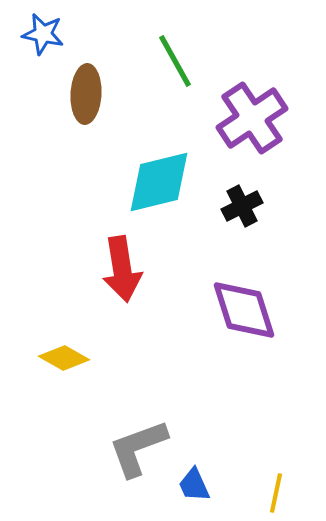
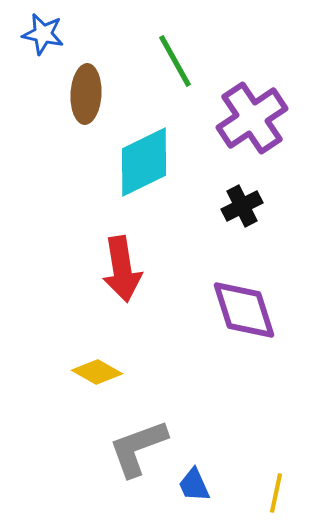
cyan diamond: moved 15 px left, 20 px up; rotated 12 degrees counterclockwise
yellow diamond: moved 33 px right, 14 px down
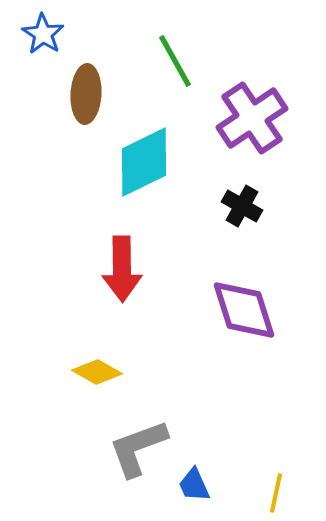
blue star: rotated 21 degrees clockwise
black cross: rotated 33 degrees counterclockwise
red arrow: rotated 8 degrees clockwise
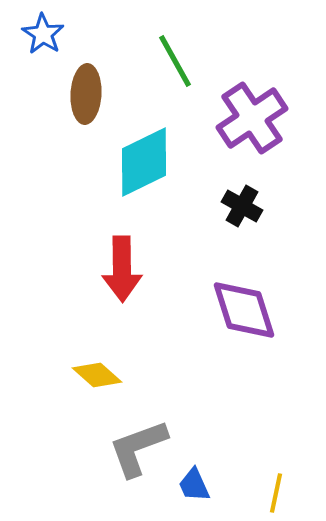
yellow diamond: moved 3 px down; rotated 12 degrees clockwise
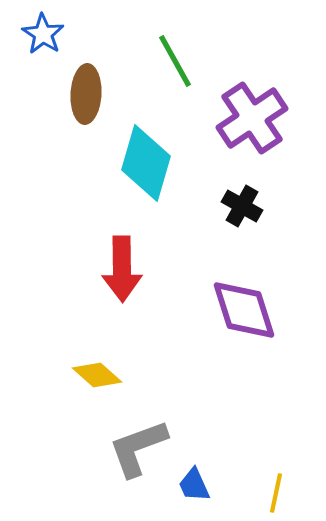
cyan diamond: moved 2 px right, 1 px down; rotated 48 degrees counterclockwise
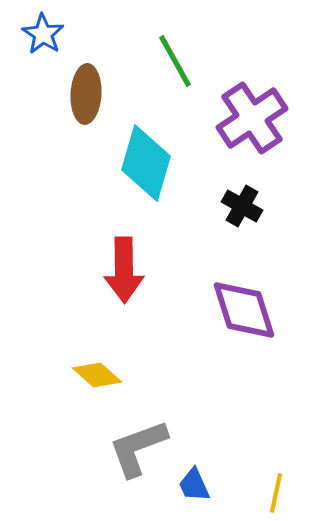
red arrow: moved 2 px right, 1 px down
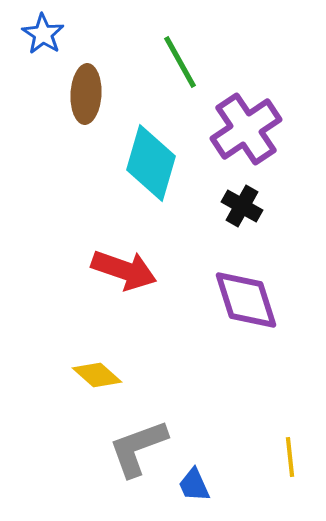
green line: moved 5 px right, 1 px down
purple cross: moved 6 px left, 11 px down
cyan diamond: moved 5 px right
red arrow: rotated 70 degrees counterclockwise
purple diamond: moved 2 px right, 10 px up
yellow line: moved 14 px right, 36 px up; rotated 18 degrees counterclockwise
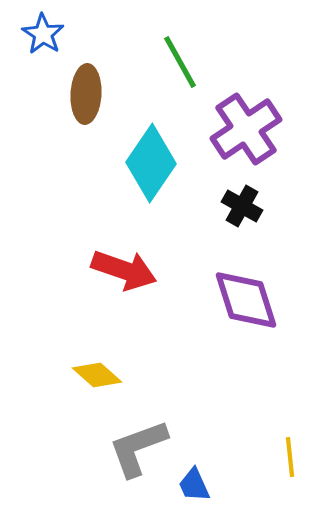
cyan diamond: rotated 18 degrees clockwise
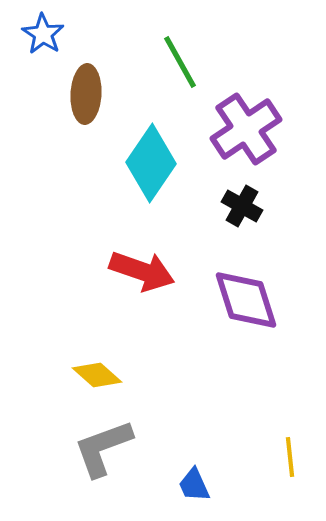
red arrow: moved 18 px right, 1 px down
gray L-shape: moved 35 px left
